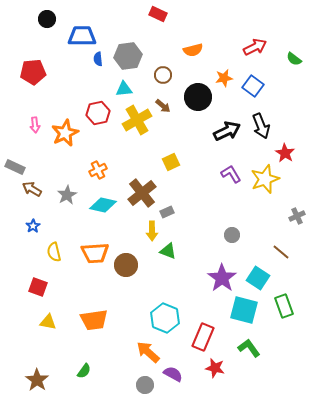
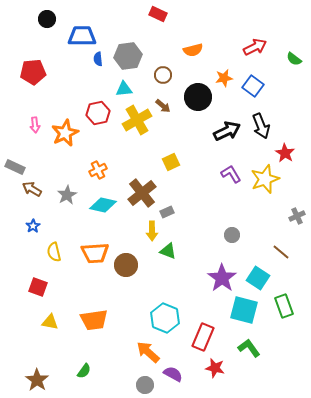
yellow triangle at (48, 322): moved 2 px right
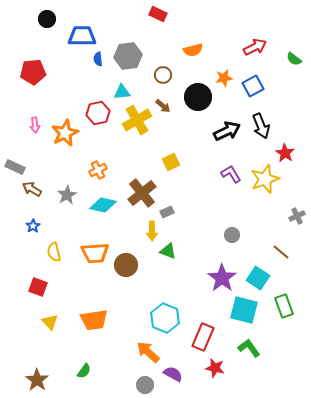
blue square at (253, 86): rotated 25 degrees clockwise
cyan triangle at (124, 89): moved 2 px left, 3 px down
yellow triangle at (50, 322): rotated 36 degrees clockwise
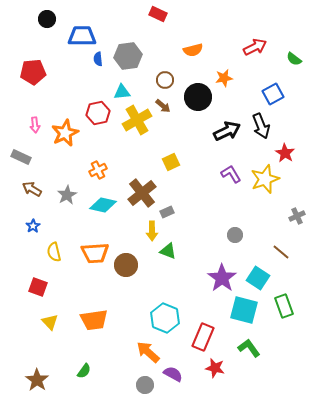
brown circle at (163, 75): moved 2 px right, 5 px down
blue square at (253, 86): moved 20 px right, 8 px down
gray rectangle at (15, 167): moved 6 px right, 10 px up
gray circle at (232, 235): moved 3 px right
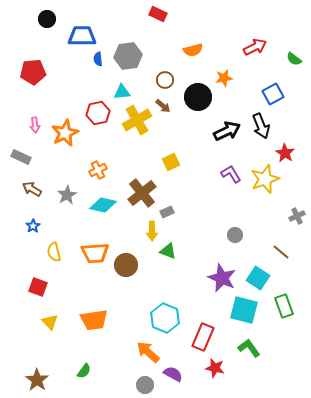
purple star at (222, 278): rotated 12 degrees counterclockwise
